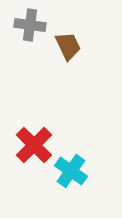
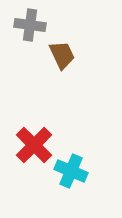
brown trapezoid: moved 6 px left, 9 px down
cyan cross: rotated 12 degrees counterclockwise
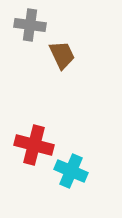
red cross: rotated 30 degrees counterclockwise
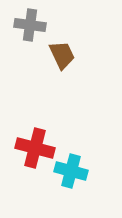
red cross: moved 1 px right, 3 px down
cyan cross: rotated 8 degrees counterclockwise
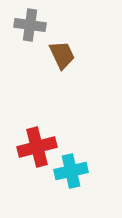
red cross: moved 2 px right, 1 px up; rotated 30 degrees counterclockwise
cyan cross: rotated 28 degrees counterclockwise
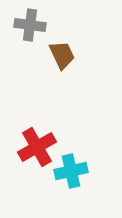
red cross: rotated 15 degrees counterclockwise
